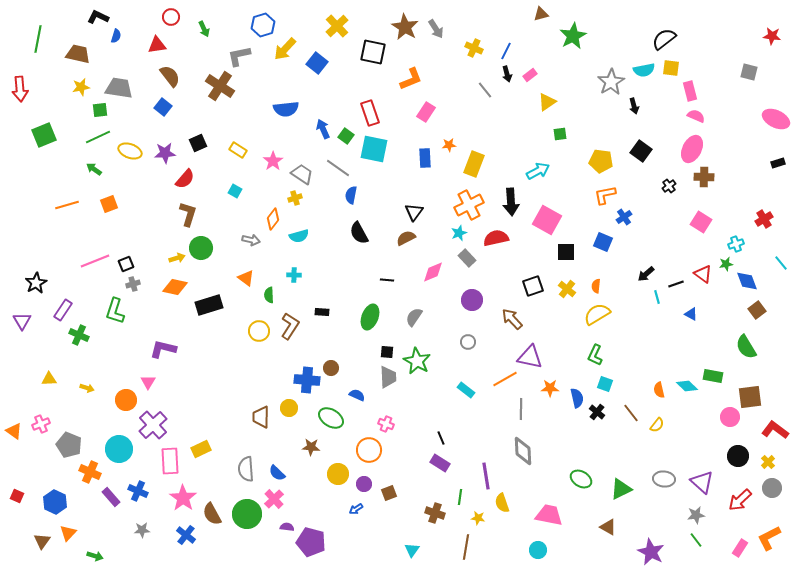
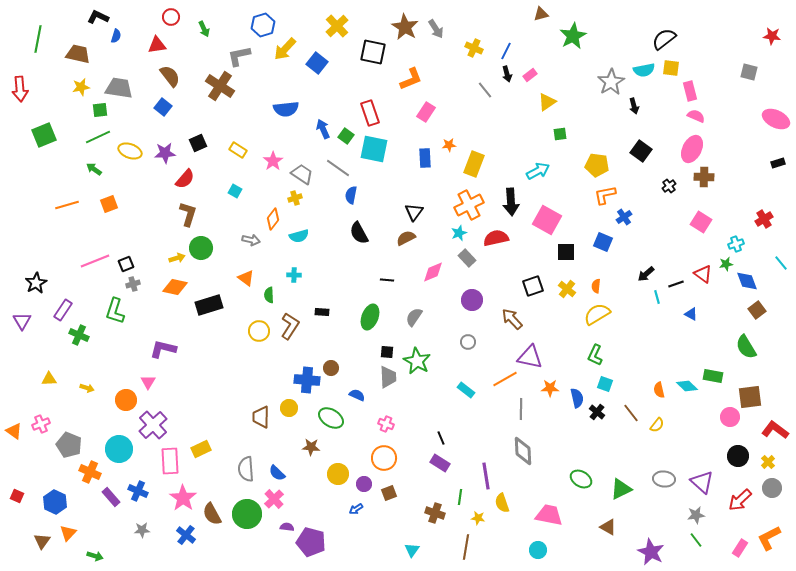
yellow pentagon at (601, 161): moved 4 px left, 4 px down
orange circle at (369, 450): moved 15 px right, 8 px down
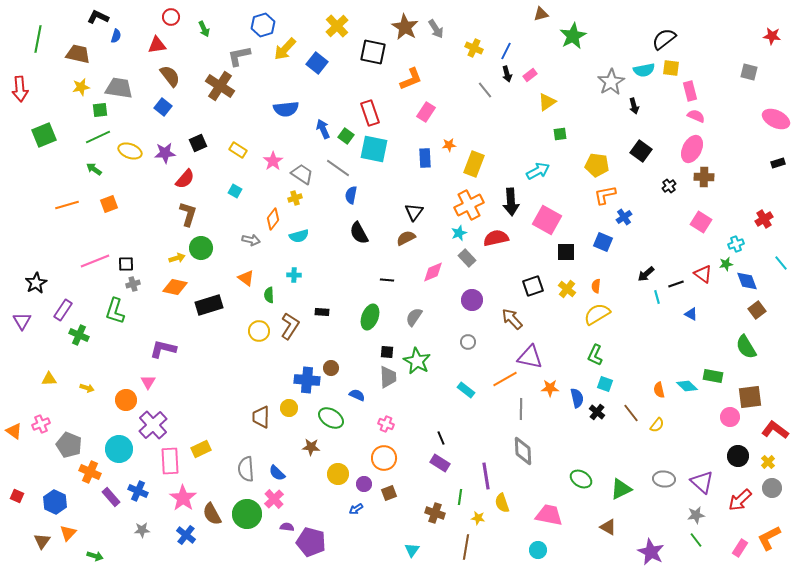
black square at (126, 264): rotated 21 degrees clockwise
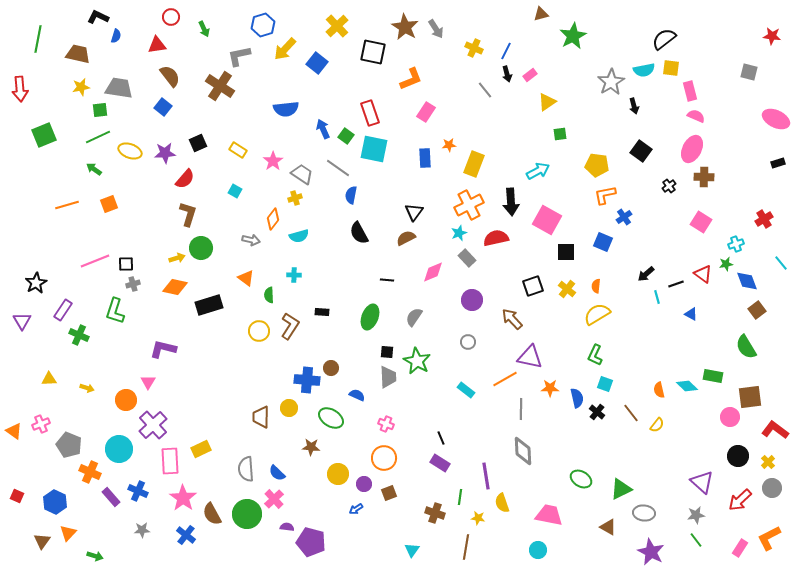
gray ellipse at (664, 479): moved 20 px left, 34 px down
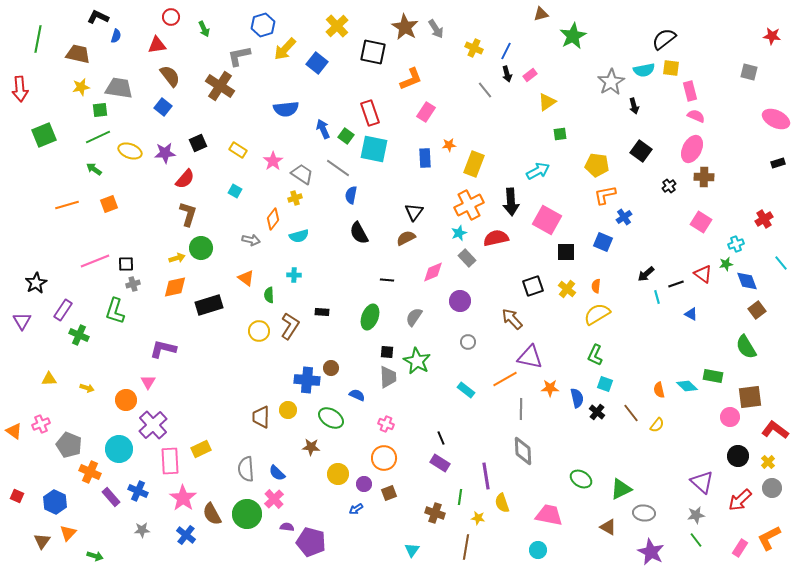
orange diamond at (175, 287): rotated 25 degrees counterclockwise
purple circle at (472, 300): moved 12 px left, 1 px down
yellow circle at (289, 408): moved 1 px left, 2 px down
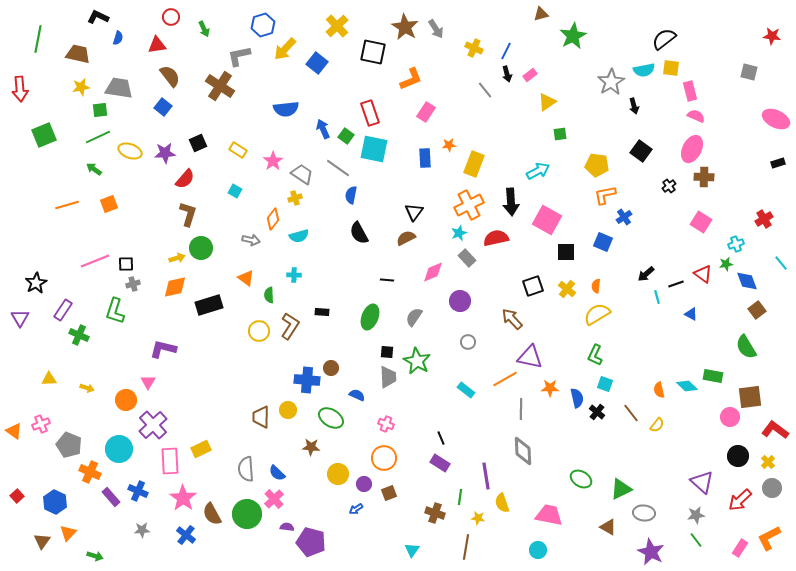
blue semicircle at (116, 36): moved 2 px right, 2 px down
purple triangle at (22, 321): moved 2 px left, 3 px up
red square at (17, 496): rotated 24 degrees clockwise
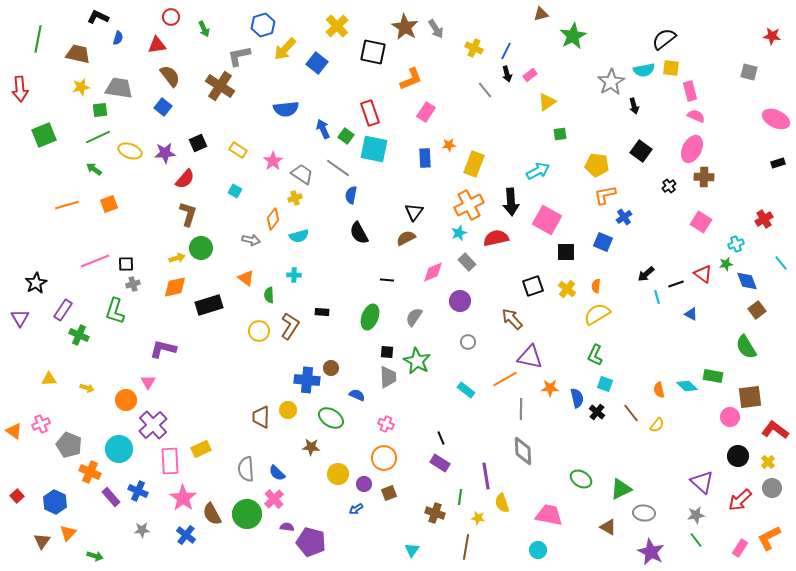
gray rectangle at (467, 258): moved 4 px down
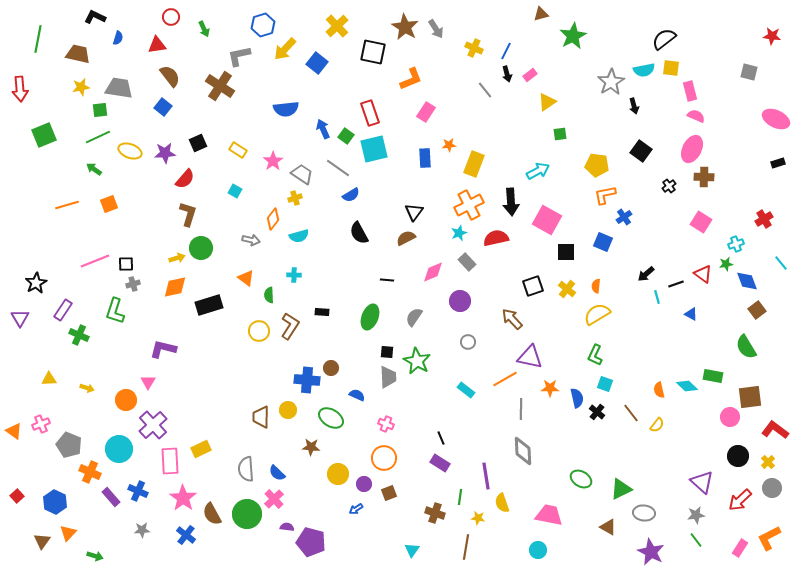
black L-shape at (98, 17): moved 3 px left
cyan square at (374, 149): rotated 24 degrees counterclockwise
blue semicircle at (351, 195): rotated 132 degrees counterclockwise
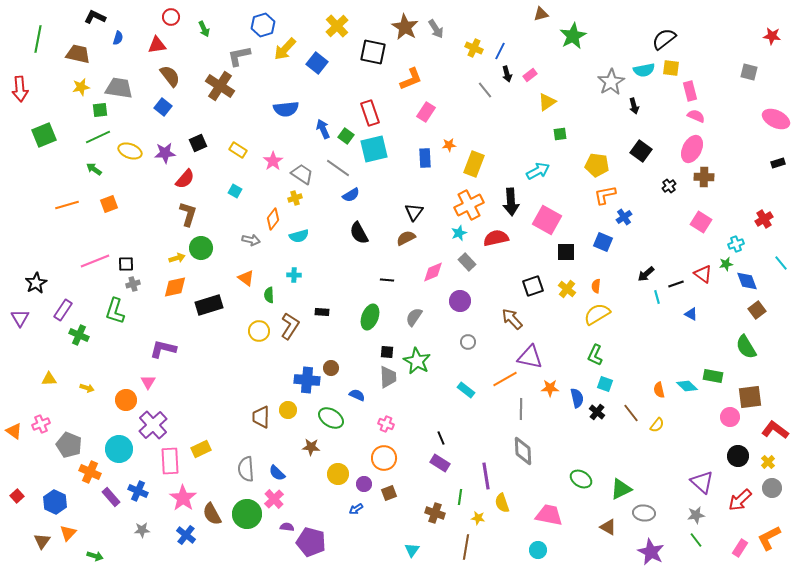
blue line at (506, 51): moved 6 px left
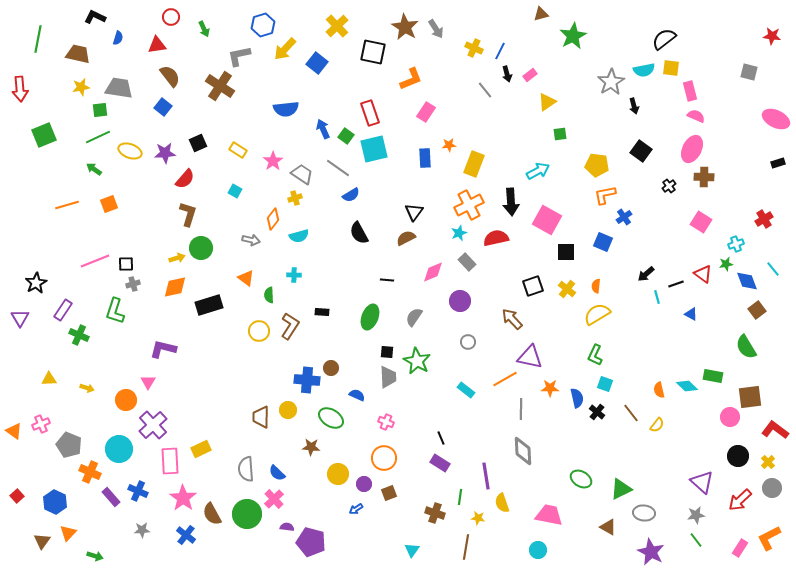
cyan line at (781, 263): moved 8 px left, 6 px down
pink cross at (386, 424): moved 2 px up
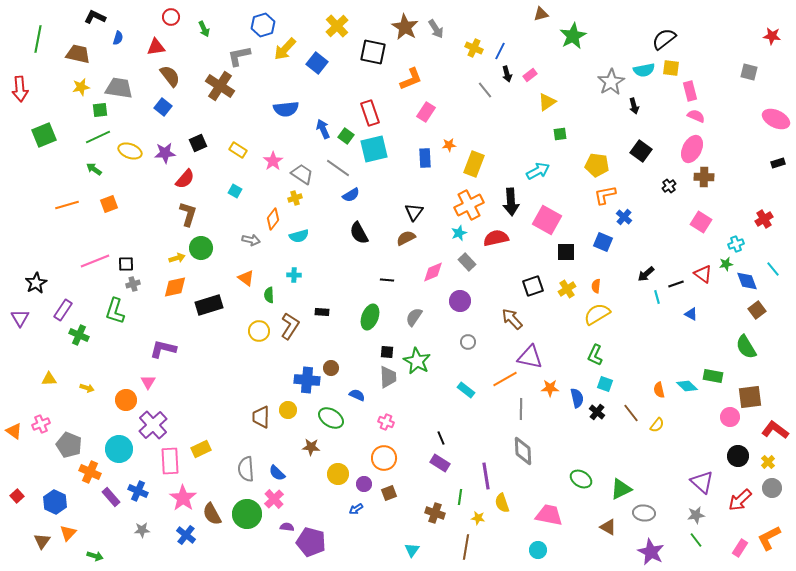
red triangle at (157, 45): moved 1 px left, 2 px down
blue cross at (624, 217): rotated 14 degrees counterclockwise
yellow cross at (567, 289): rotated 18 degrees clockwise
